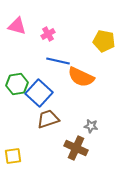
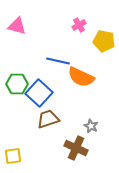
pink cross: moved 31 px right, 9 px up
green hexagon: rotated 10 degrees clockwise
gray star: rotated 16 degrees clockwise
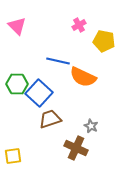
pink triangle: rotated 30 degrees clockwise
orange semicircle: moved 2 px right
brown trapezoid: moved 2 px right
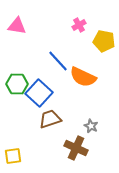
pink triangle: rotated 36 degrees counterclockwise
blue line: rotated 35 degrees clockwise
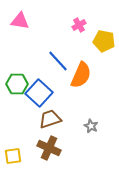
pink triangle: moved 3 px right, 5 px up
orange semicircle: moved 2 px left, 2 px up; rotated 92 degrees counterclockwise
brown cross: moved 27 px left
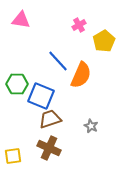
pink triangle: moved 1 px right, 1 px up
yellow pentagon: rotated 30 degrees clockwise
blue square: moved 2 px right, 3 px down; rotated 20 degrees counterclockwise
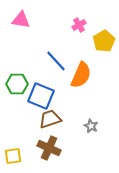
blue line: moved 2 px left
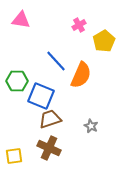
green hexagon: moved 3 px up
yellow square: moved 1 px right
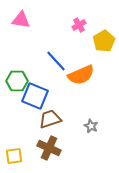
orange semicircle: rotated 44 degrees clockwise
blue square: moved 6 px left
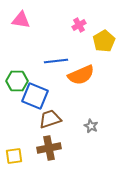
blue line: rotated 55 degrees counterclockwise
brown cross: rotated 35 degrees counterclockwise
